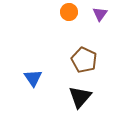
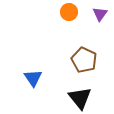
black triangle: moved 1 px down; rotated 20 degrees counterclockwise
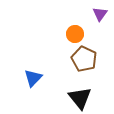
orange circle: moved 6 px right, 22 px down
brown pentagon: moved 1 px up
blue triangle: rotated 18 degrees clockwise
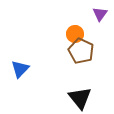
brown pentagon: moved 3 px left, 8 px up
blue triangle: moved 13 px left, 9 px up
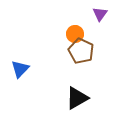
black triangle: moved 3 px left; rotated 40 degrees clockwise
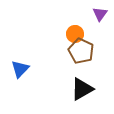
black triangle: moved 5 px right, 9 px up
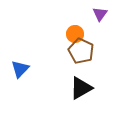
black triangle: moved 1 px left, 1 px up
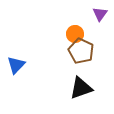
blue triangle: moved 4 px left, 4 px up
black triangle: rotated 10 degrees clockwise
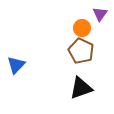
orange circle: moved 7 px right, 6 px up
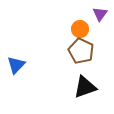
orange circle: moved 2 px left, 1 px down
black triangle: moved 4 px right, 1 px up
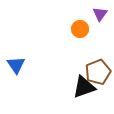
brown pentagon: moved 17 px right, 21 px down; rotated 25 degrees clockwise
blue triangle: rotated 18 degrees counterclockwise
black triangle: moved 1 px left
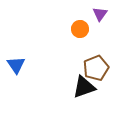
brown pentagon: moved 2 px left, 4 px up
